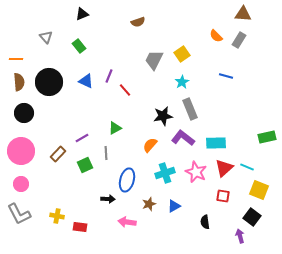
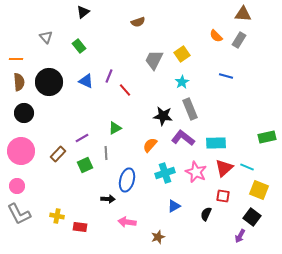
black triangle at (82, 14): moved 1 px right, 2 px up; rotated 16 degrees counterclockwise
black star at (163, 116): rotated 18 degrees clockwise
pink circle at (21, 184): moved 4 px left, 2 px down
brown star at (149, 204): moved 9 px right, 33 px down
black semicircle at (205, 222): moved 1 px right, 8 px up; rotated 32 degrees clockwise
purple arrow at (240, 236): rotated 136 degrees counterclockwise
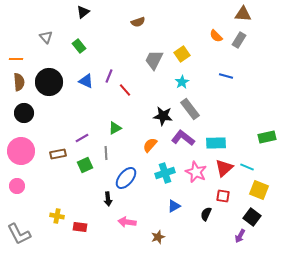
gray rectangle at (190, 109): rotated 15 degrees counterclockwise
brown rectangle at (58, 154): rotated 35 degrees clockwise
blue ellipse at (127, 180): moved 1 px left, 2 px up; rotated 25 degrees clockwise
black arrow at (108, 199): rotated 80 degrees clockwise
gray L-shape at (19, 214): moved 20 px down
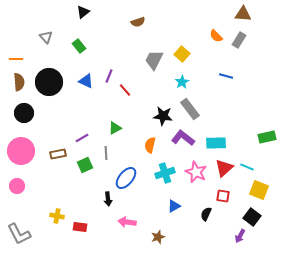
yellow square at (182, 54): rotated 14 degrees counterclockwise
orange semicircle at (150, 145): rotated 28 degrees counterclockwise
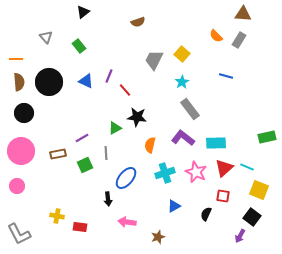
black star at (163, 116): moved 26 px left, 1 px down
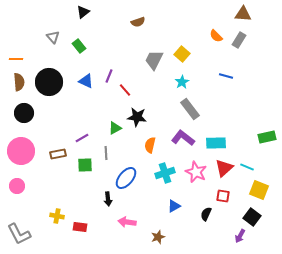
gray triangle at (46, 37): moved 7 px right
green square at (85, 165): rotated 21 degrees clockwise
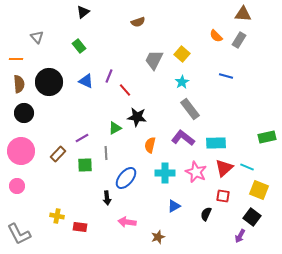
gray triangle at (53, 37): moved 16 px left
brown semicircle at (19, 82): moved 2 px down
brown rectangle at (58, 154): rotated 35 degrees counterclockwise
cyan cross at (165, 173): rotated 18 degrees clockwise
black arrow at (108, 199): moved 1 px left, 1 px up
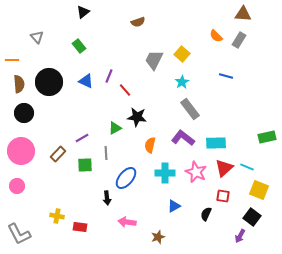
orange line at (16, 59): moved 4 px left, 1 px down
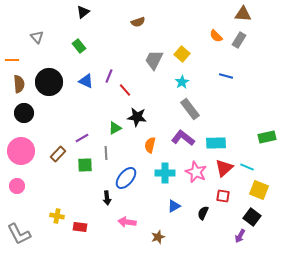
black semicircle at (206, 214): moved 3 px left, 1 px up
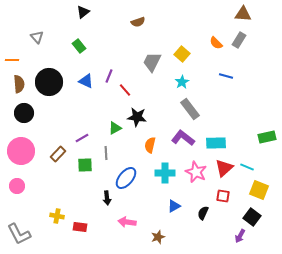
orange semicircle at (216, 36): moved 7 px down
gray trapezoid at (154, 60): moved 2 px left, 2 px down
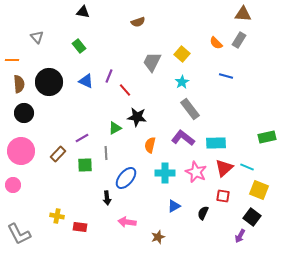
black triangle at (83, 12): rotated 48 degrees clockwise
pink circle at (17, 186): moved 4 px left, 1 px up
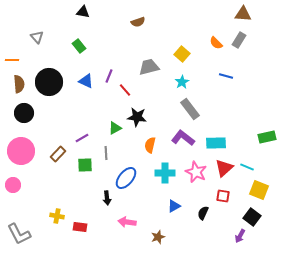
gray trapezoid at (152, 62): moved 3 px left, 5 px down; rotated 50 degrees clockwise
